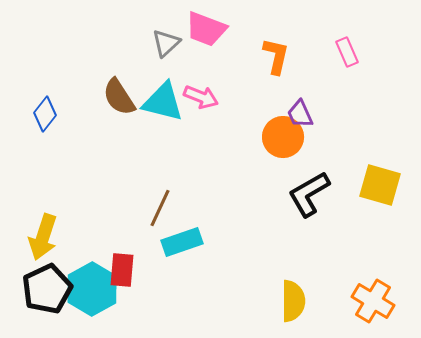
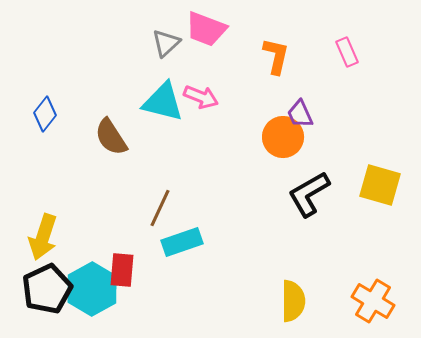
brown semicircle: moved 8 px left, 40 px down
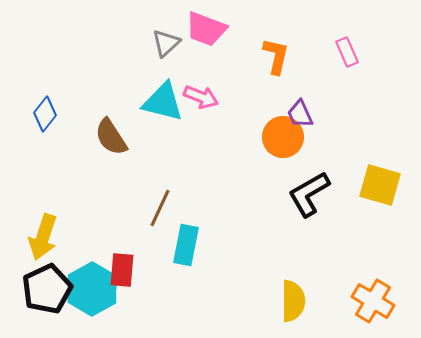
cyan rectangle: moved 4 px right, 3 px down; rotated 60 degrees counterclockwise
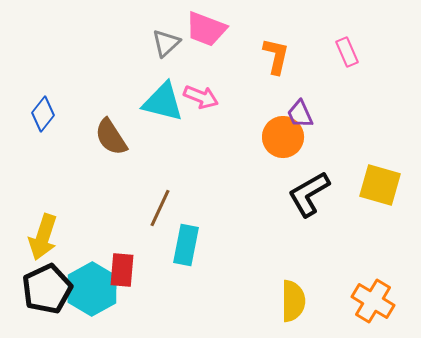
blue diamond: moved 2 px left
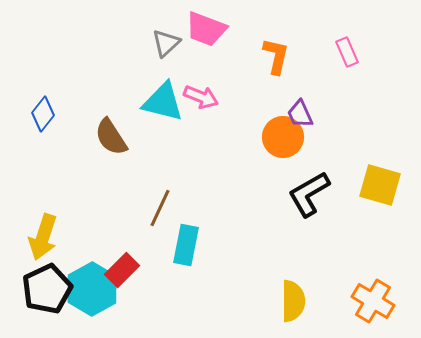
red rectangle: rotated 40 degrees clockwise
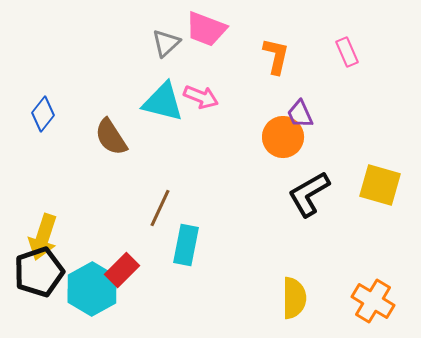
black pentagon: moved 8 px left, 17 px up; rotated 6 degrees clockwise
yellow semicircle: moved 1 px right, 3 px up
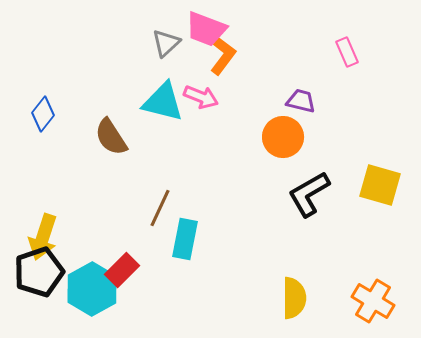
orange L-shape: moved 53 px left; rotated 24 degrees clockwise
purple trapezoid: moved 1 px right, 13 px up; rotated 128 degrees clockwise
cyan rectangle: moved 1 px left, 6 px up
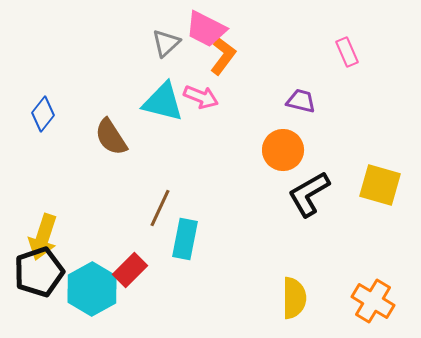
pink trapezoid: rotated 6 degrees clockwise
orange circle: moved 13 px down
red rectangle: moved 8 px right
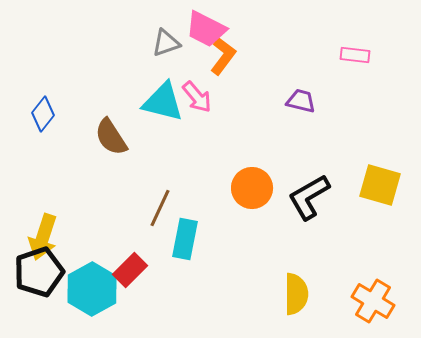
gray triangle: rotated 24 degrees clockwise
pink rectangle: moved 8 px right, 3 px down; rotated 60 degrees counterclockwise
pink arrow: moved 4 px left; rotated 28 degrees clockwise
orange circle: moved 31 px left, 38 px down
black L-shape: moved 3 px down
yellow semicircle: moved 2 px right, 4 px up
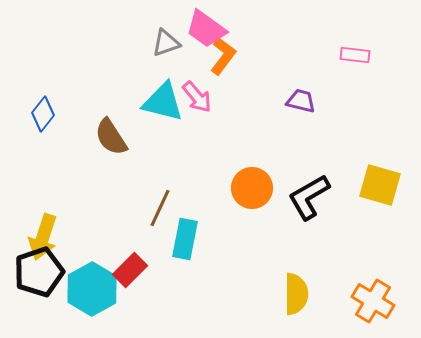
pink trapezoid: rotated 9 degrees clockwise
